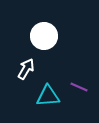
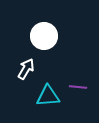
purple line: moved 1 px left; rotated 18 degrees counterclockwise
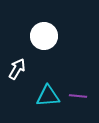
white arrow: moved 9 px left
purple line: moved 9 px down
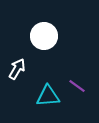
purple line: moved 1 px left, 10 px up; rotated 30 degrees clockwise
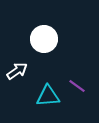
white circle: moved 3 px down
white arrow: moved 2 px down; rotated 25 degrees clockwise
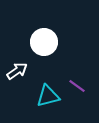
white circle: moved 3 px down
cyan triangle: rotated 10 degrees counterclockwise
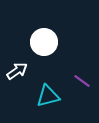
purple line: moved 5 px right, 5 px up
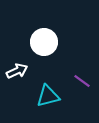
white arrow: rotated 10 degrees clockwise
